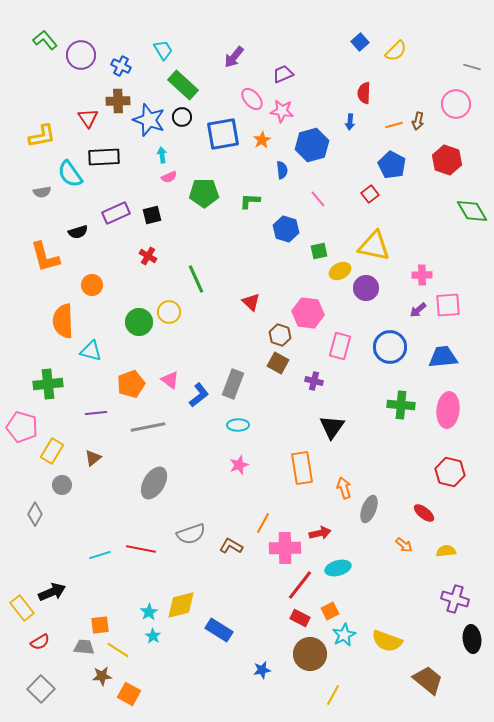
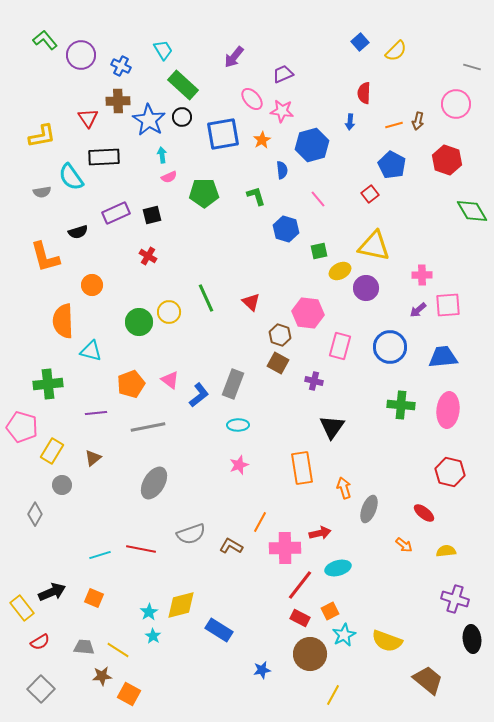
blue star at (149, 120): rotated 12 degrees clockwise
cyan semicircle at (70, 174): moved 1 px right, 3 px down
green L-shape at (250, 201): moved 6 px right, 5 px up; rotated 70 degrees clockwise
green line at (196, 279): moved 10 px right, 19 px down
orange line at (263, 523): moved 3 px left, 1 px up
orange square at (100, 625): moved 6 px left, 27 px up; rotated 30 degrees clockwise
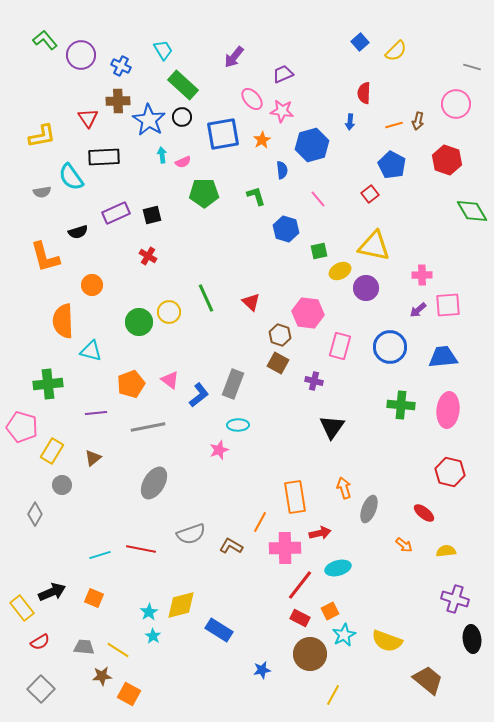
pink semicircle at (169, 177): moved 14 px right, 15 px up
pink star at (239, 465): moved 20 px left, 15 px up
orange rectangle at (302, 468): moved 7 px left, 29 px down
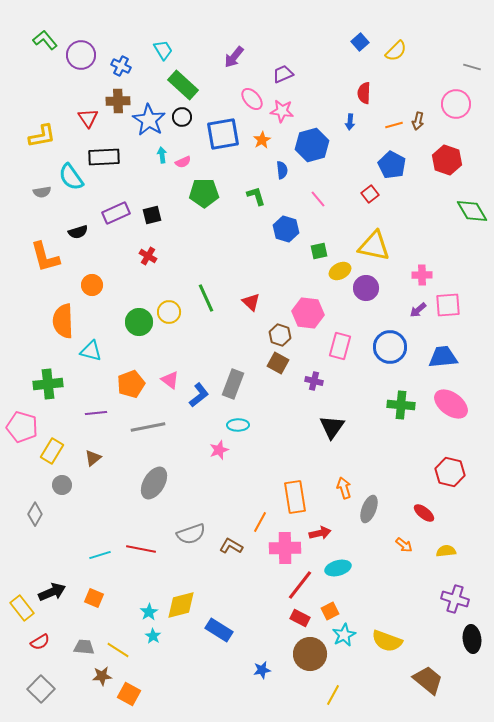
pink ellipse at (448, 410): moved 3 px right, 6 px up; rotated 60 degrees counterclockwise
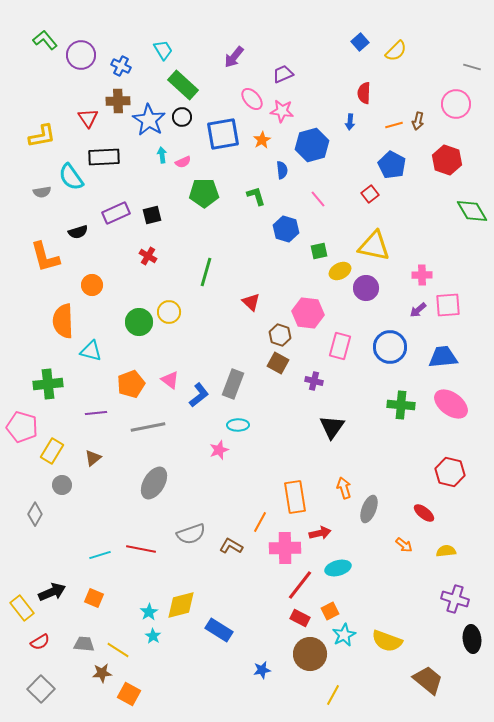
green line at (206, 298): moved 26 px up; rotated 40 degrees clockwise
gray trapezoid at (84, 647): moved 3 px up
brown star at (102, 676): moved 3 px up
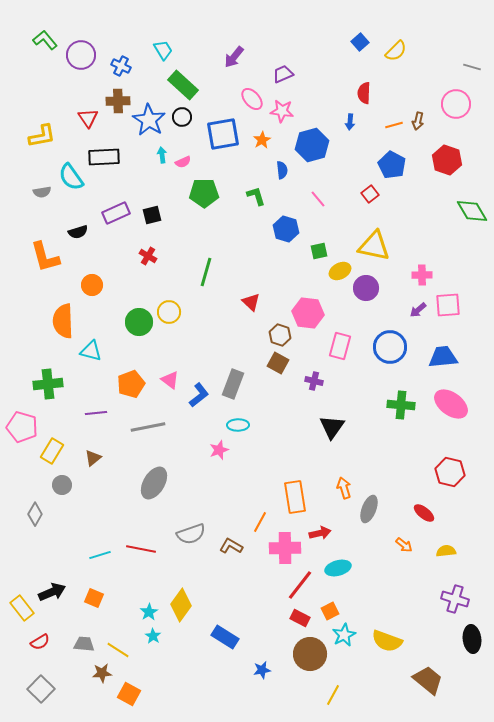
yellow diamond at (181, 605): rotated 40 degrees counterclockwise
blue rectangle at (219, 630): moved 6 px right, 7 px down
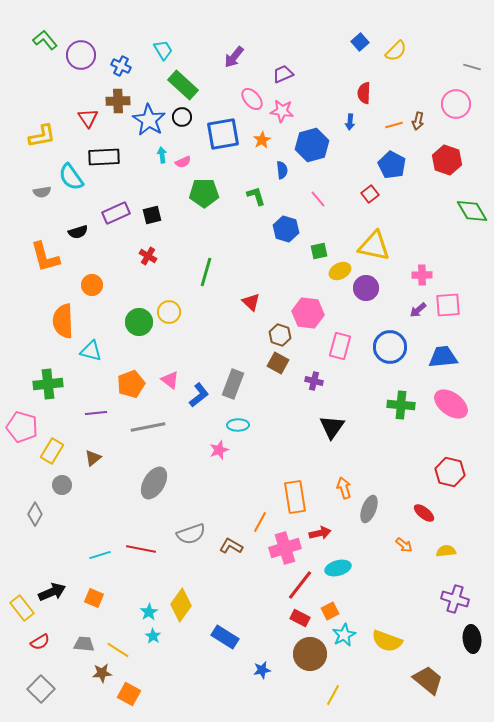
pink cross at (285, 548): rotated 16 degrees counterclockwise
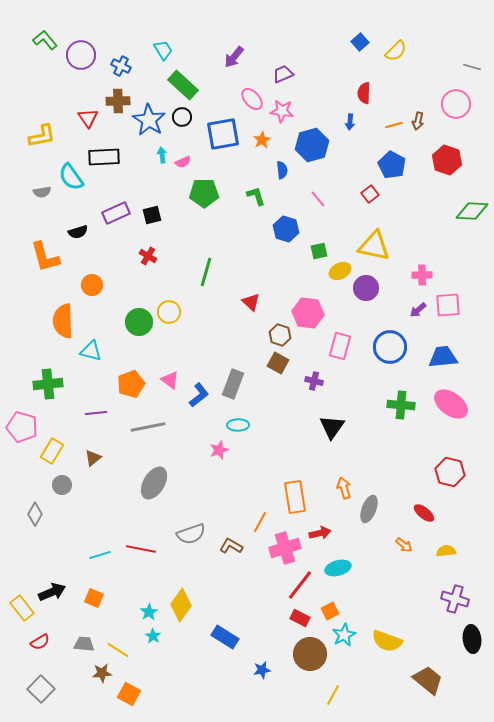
green diamond at (472, 211): rotated 56 degrees counterclockwise
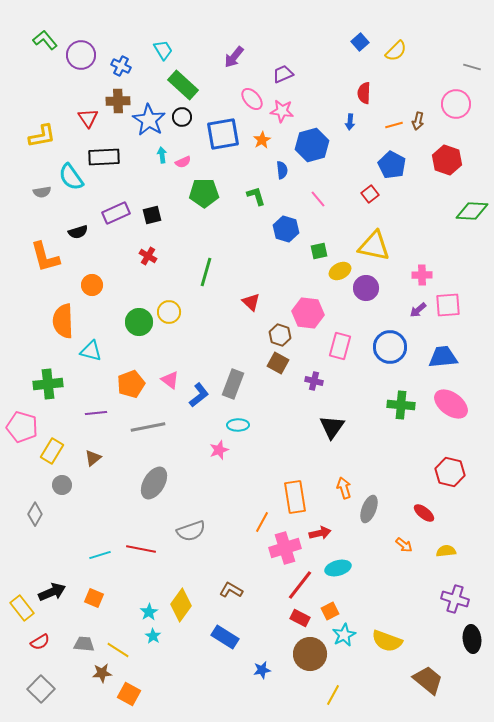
orange line at (260, 522): moved 2 px right
gray semicircle at (191, 534): moved 3 px up
brown L-shape at (231, 546): moved 44 px down
